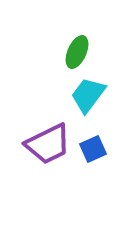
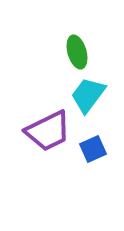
green ellipse: rotated 40 degrees counterclockwise
purple trapezoid: moved 13 px up
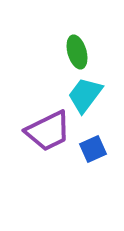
cyan trapezoid: moved 3 px left
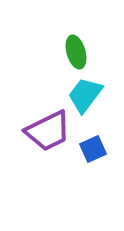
green ellipse: moved 1 px left
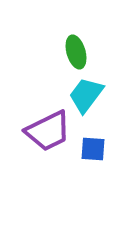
cyan trapezoid: moved 1 px right
blue square: rotated 28 degrees clockwise
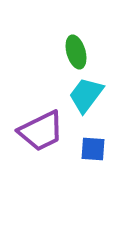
purple trapezoid: moved 7 px left
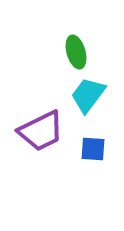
cyan trapezoid: moved 2 px right
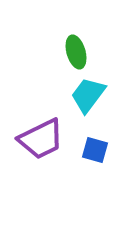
purple trapezoid: moved 8 px down
blue square: moved 2 px right, 1 px down; rotated 12 degrees clockwise
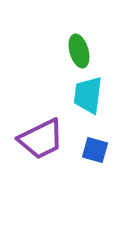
green ellipse: moved 3 px right, 1 px up
cyan trapezoid: rotated 30 degrees counterclockwise
